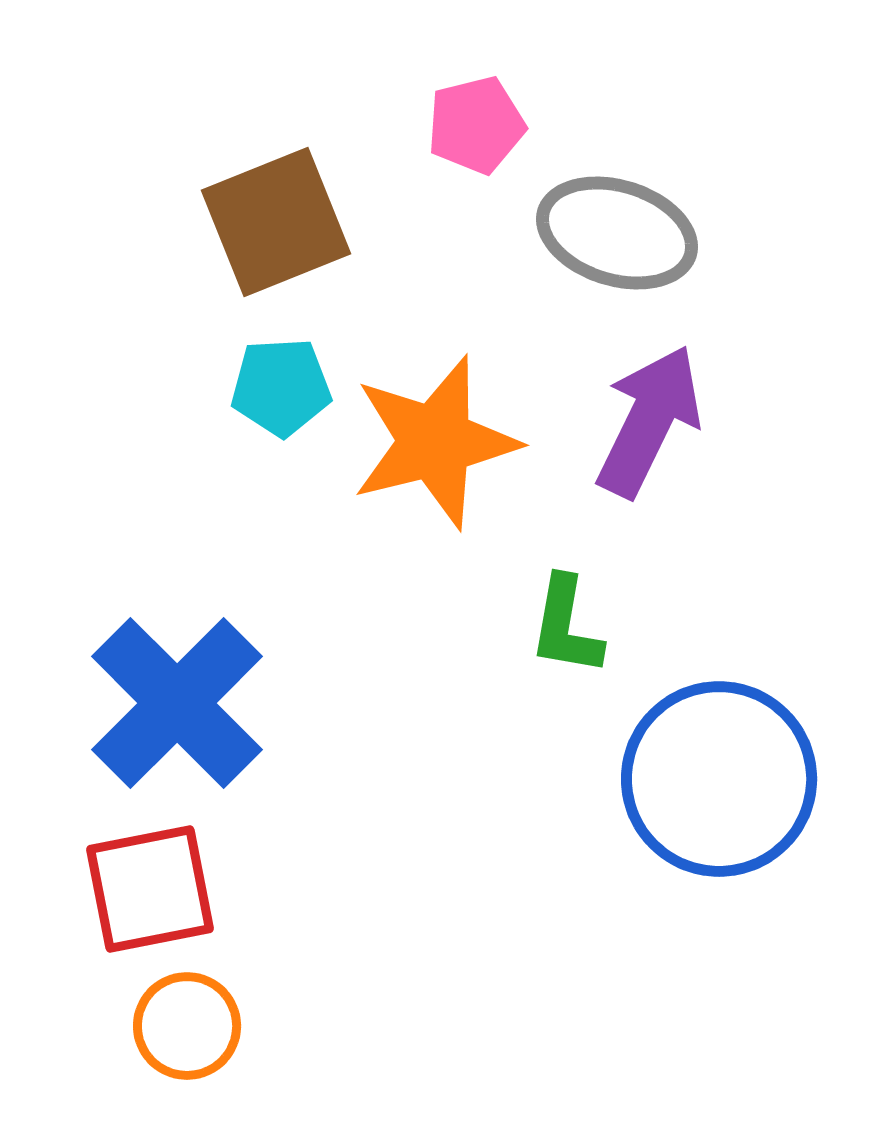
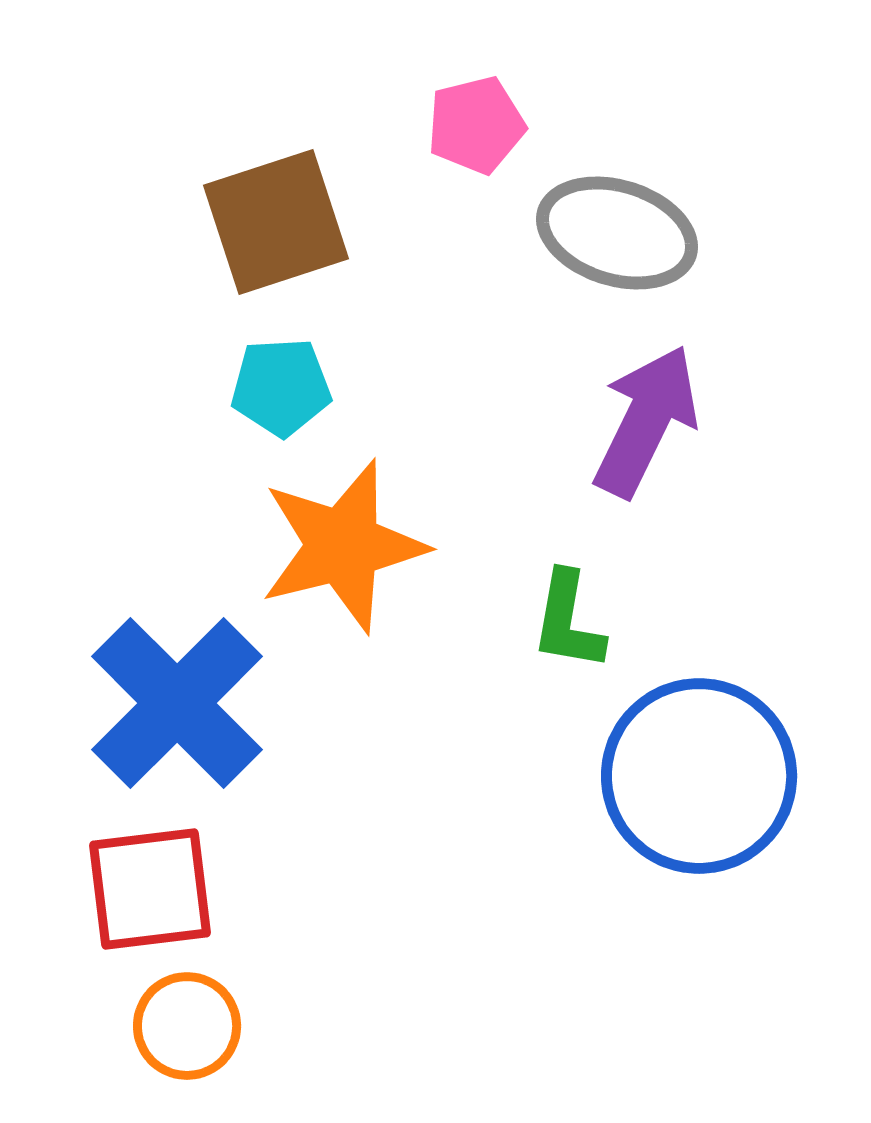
brown square: rotated 4 degrees clockwise
purple arrow: moved 3 px left
orange star: moved 92 px left, 104 px down
green L-shape: moved 2 px right, 5 px up
blue circle: moved 20 px left, 3 px up
red square: rotated 4 degrees clockwise
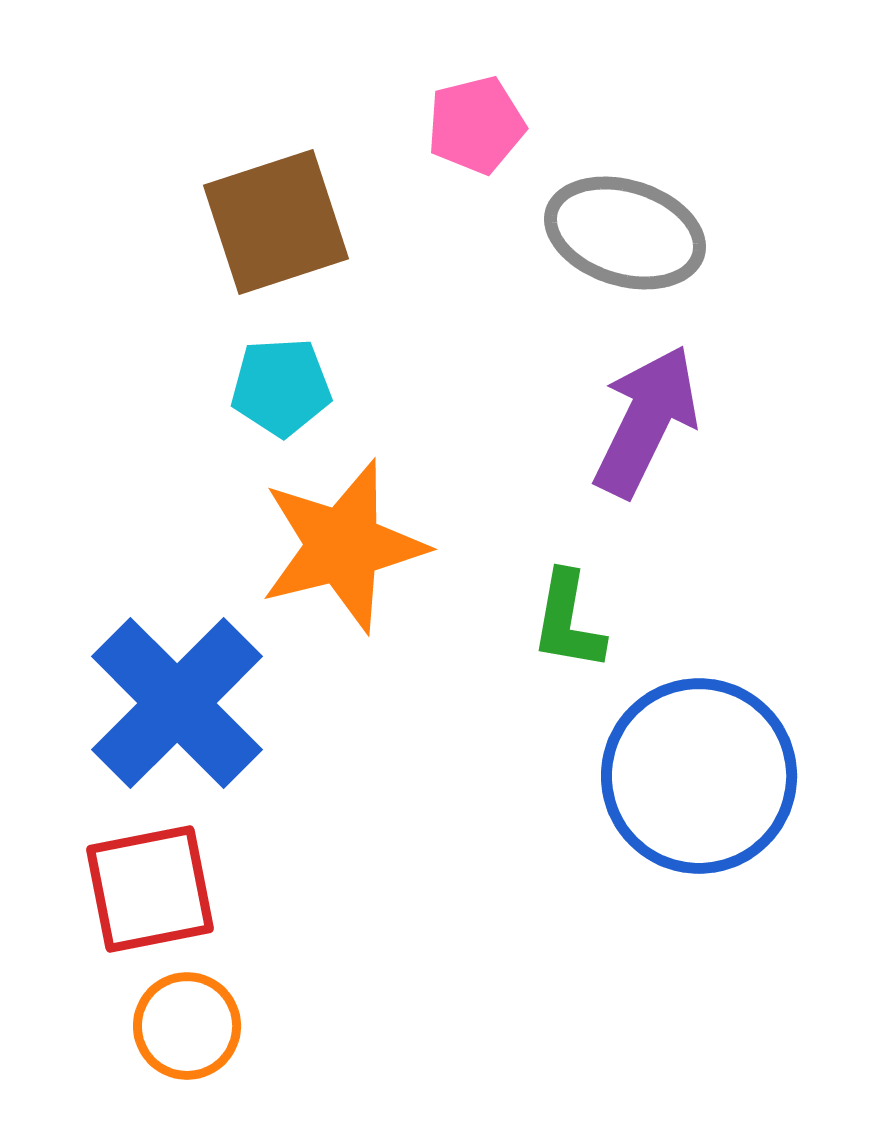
gray ellipse: moved 8 px right
red square: rotated 4 degrees counterclockwise
